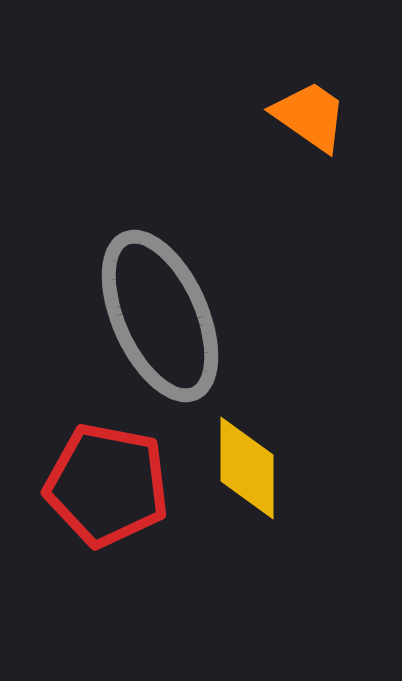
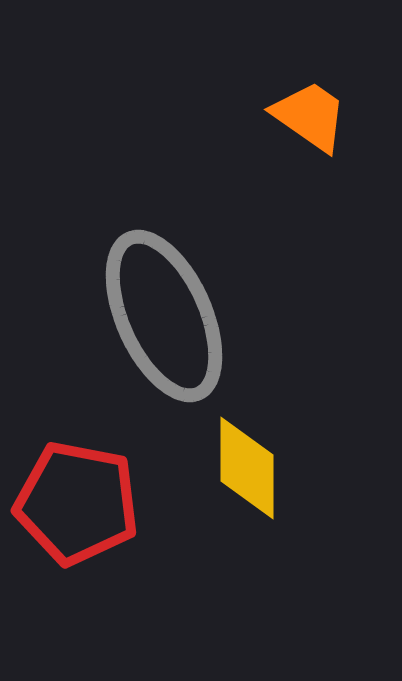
gray ellipse: moved 4 px right
red pentagon: moved 30 px left, 18 px down
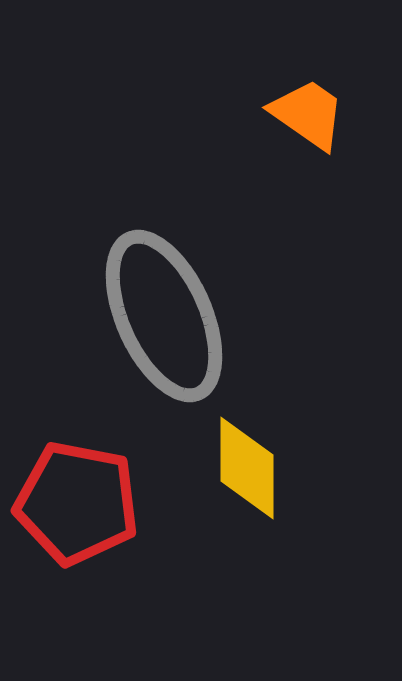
orange trapezoid: moved 2 px left, 2 px up
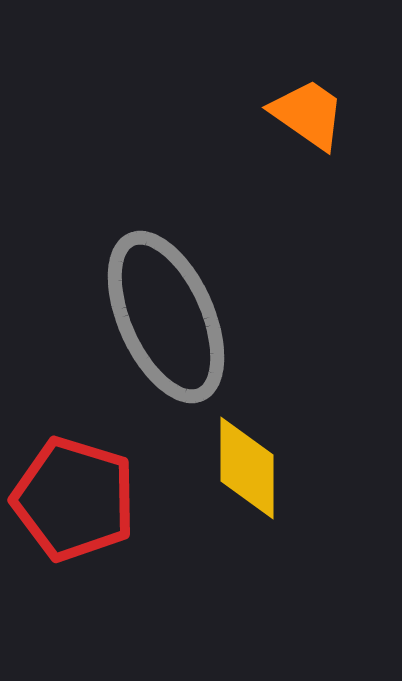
gray ellipse: moved 2 px right, 1 px down
red pentagon: moved 3 px left, 4 px up; rotated 6 degrees clockwise
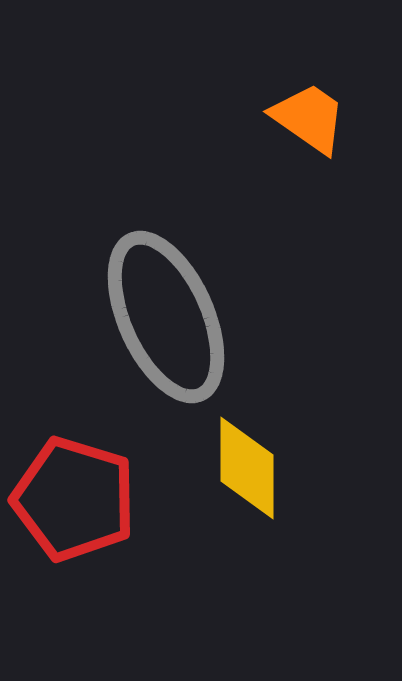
orange trapezoid: moved 1 px right, 4 px down
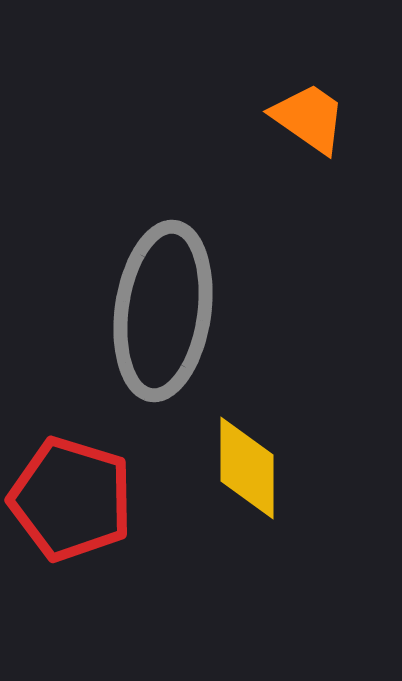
gray ellipse: moved 3 px left, 6 px up; rotated 32 degrees clockwise
red pentagon: moved 3 px left
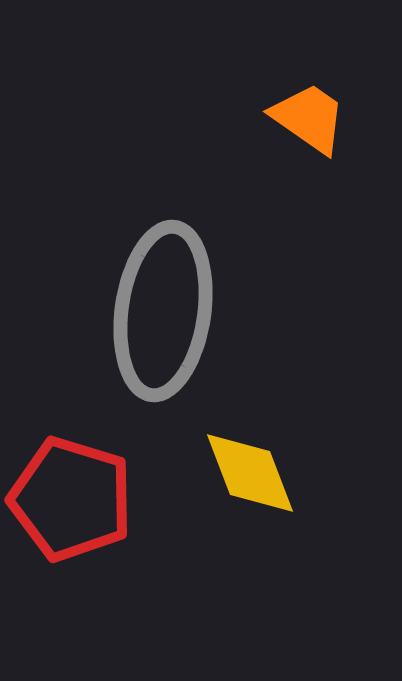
yellow diamond: moved 3 px right, 5 px down; rotated 21 degrees counterclockwise
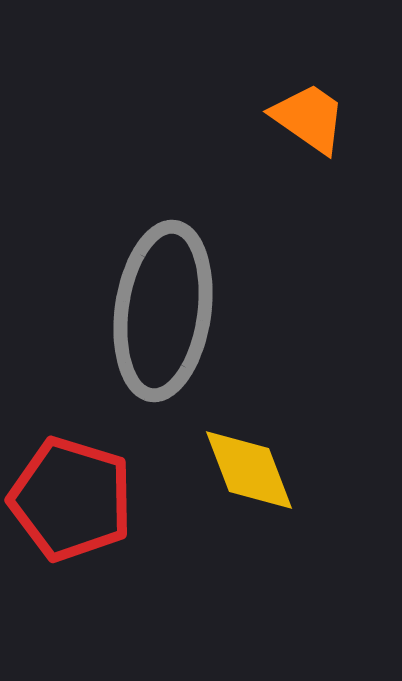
yellow diamond: moved 1 px left, 3 px up
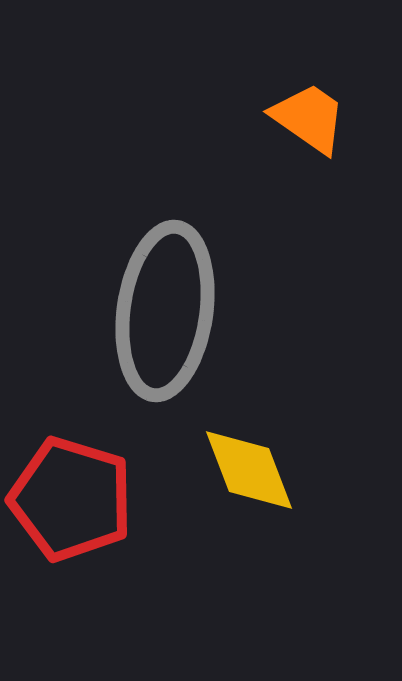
gray ellipse: moved 2 px right
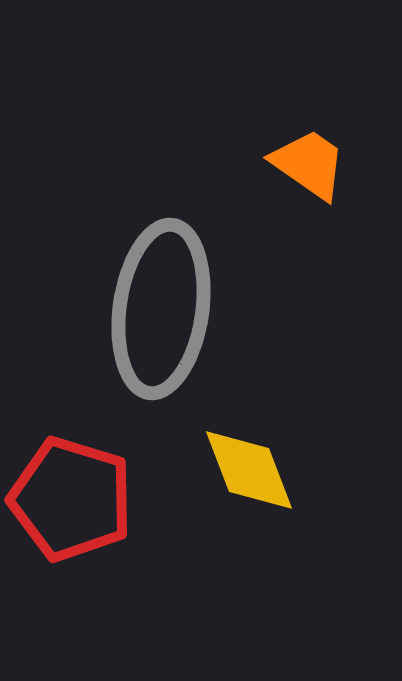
orange trapezoid: moved 46 px down
gray ellipse: moved 4 px left, 2 px up
